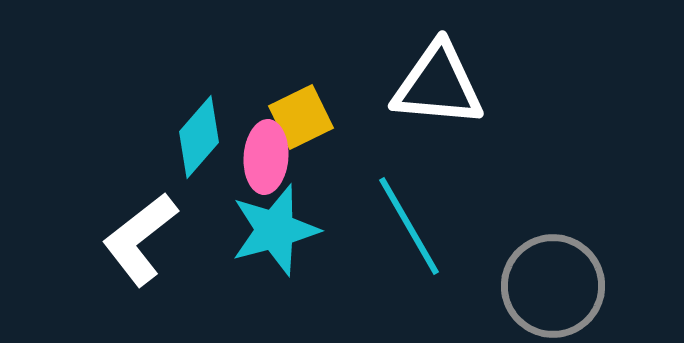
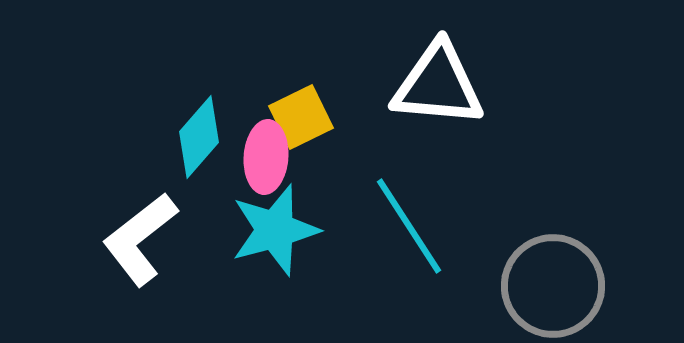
cyan line: rotated 3 degrees counterclockwise
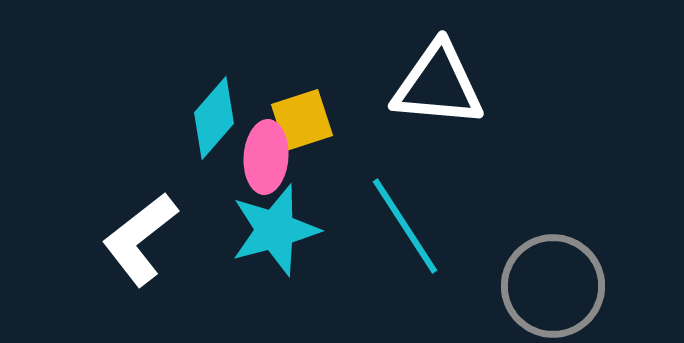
yellow square: moved 1 px right, 3 px down; rotated 8 degrees clockwise
cyan diamond: moved 15 px right, 19 px up
cyan line: moved 4 px left
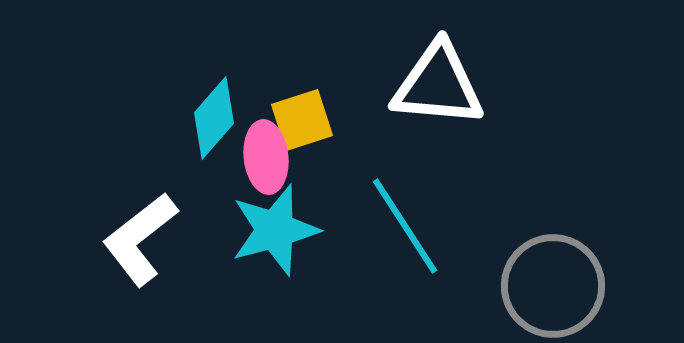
pink ellipse: rotated 10 degrees counterclockwise
